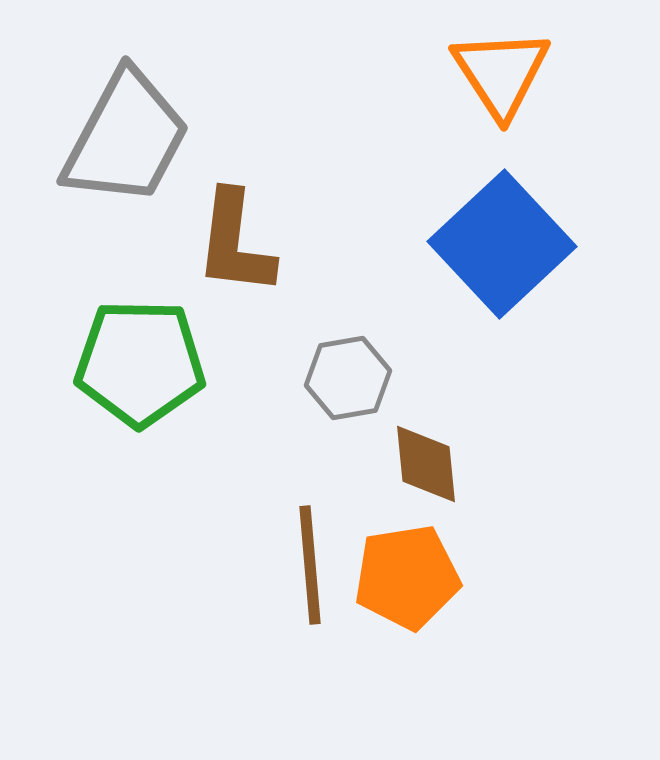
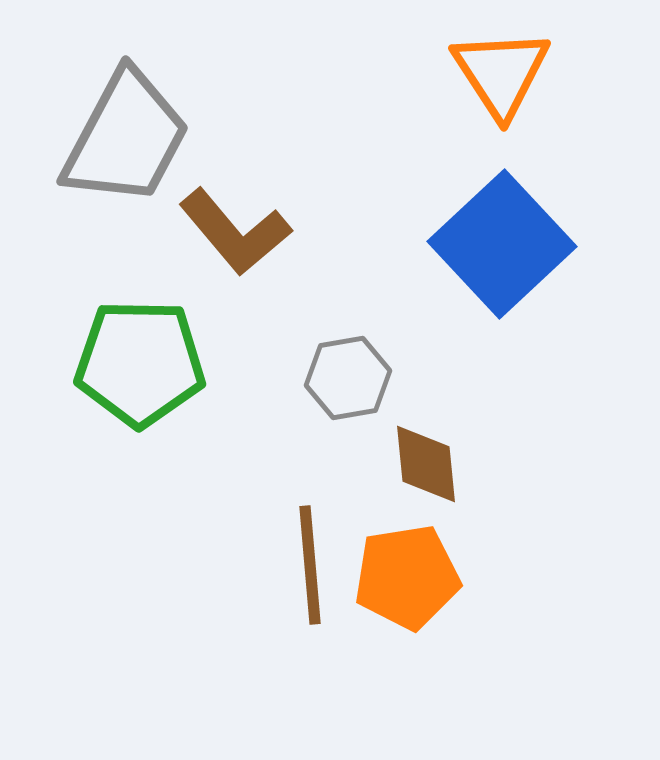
brown L-shape: moved 11 px up; rotated 47 degrees counterclockwise
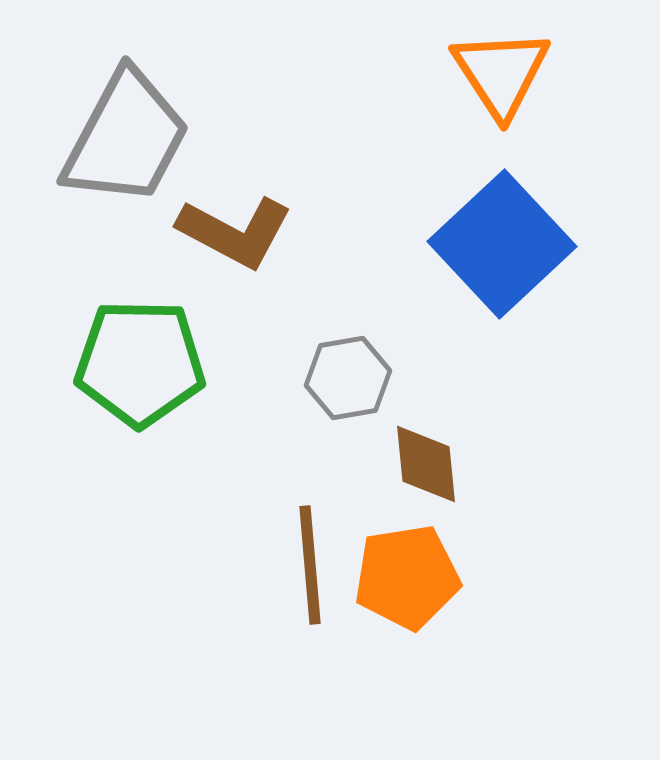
brown L-shape: rotated 22 degrees counterclockwise
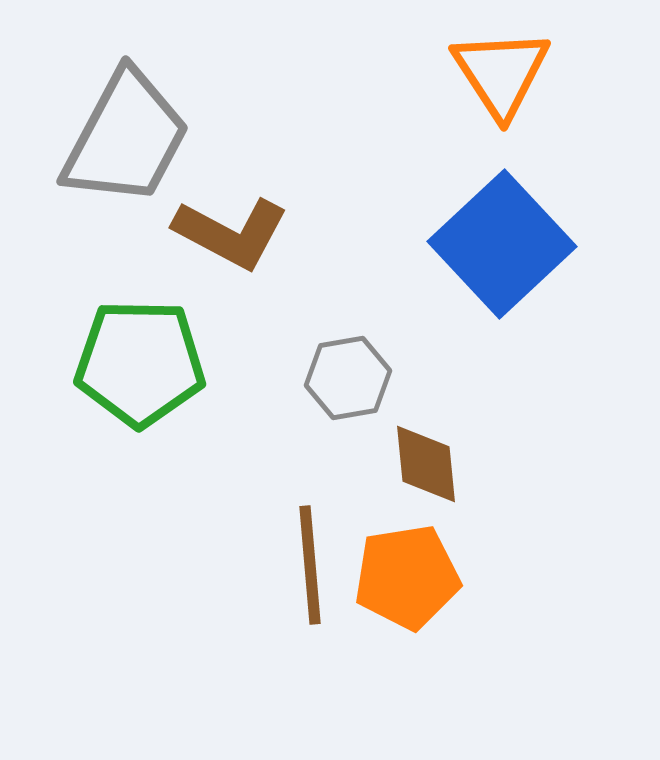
brown L-shape: moved 4 px left, 1 px down
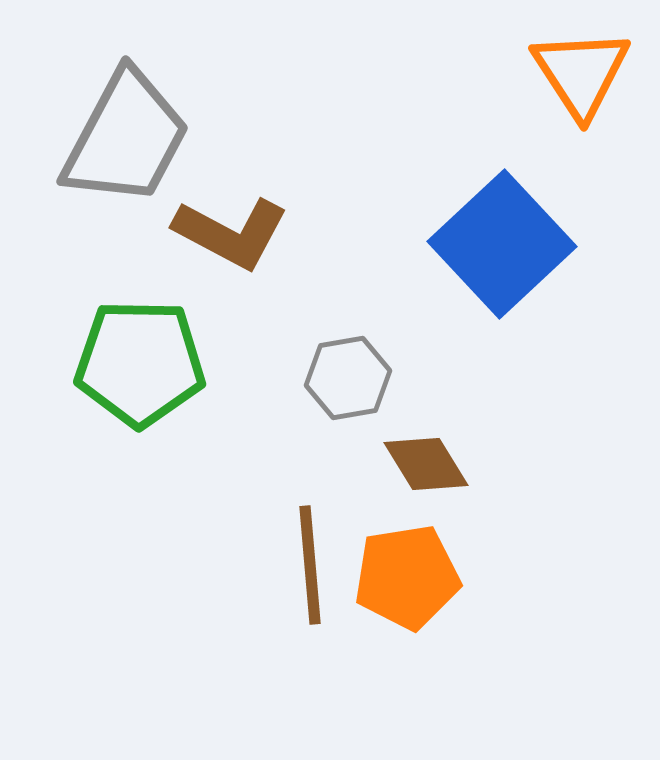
orange triangle: moved 80 px right
brown diamond: rotated 26 degrees counterclockwise
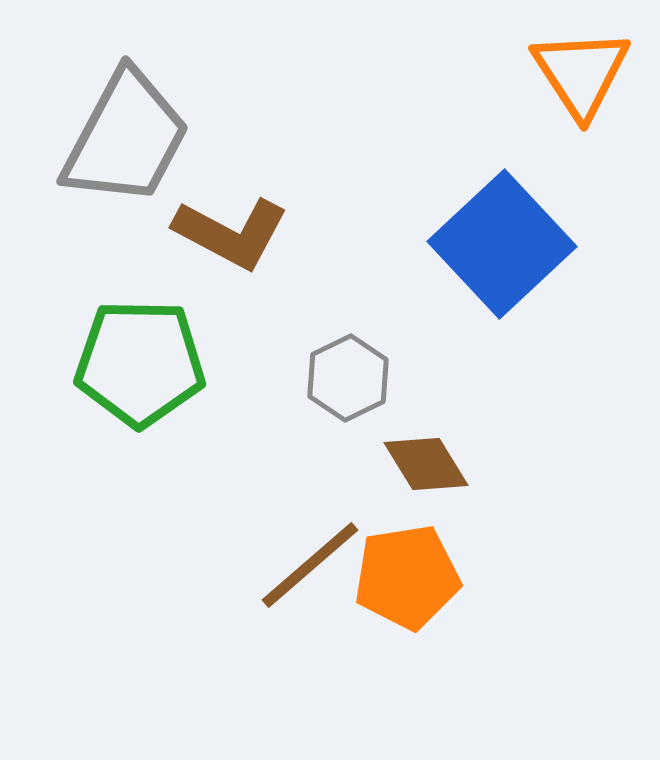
gray hexagon: rotated 16 degrees counterclockwise
brown line: rotated 54 degrees clockwise
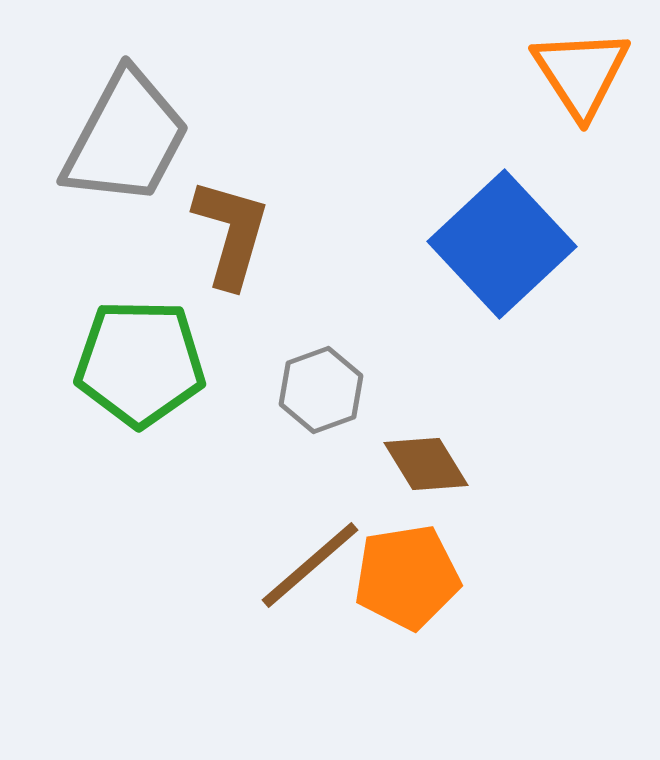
brown L-shape: rotated 102 degrees counterclockwise
gray hexagon: moved 27 px left, 12 px down; rotated 6 degrees clockwise
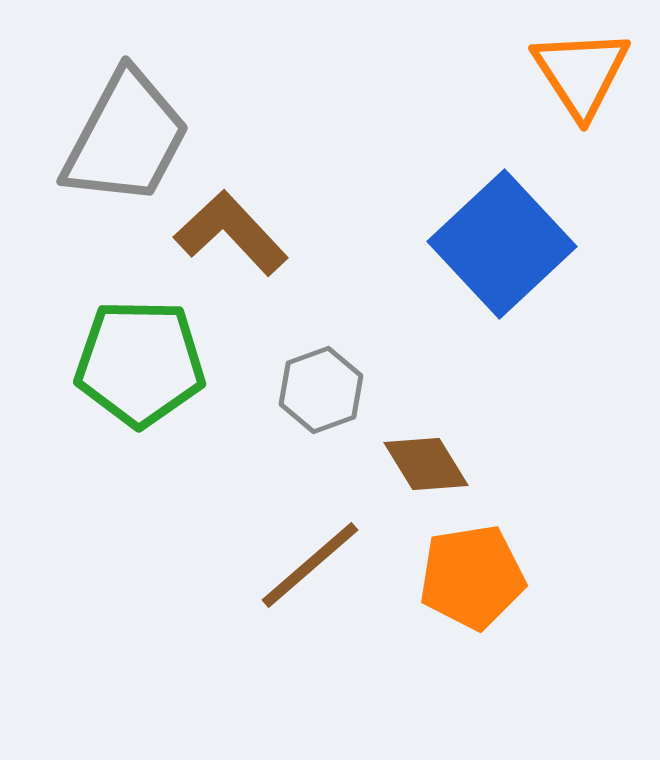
brown L-shape: rotated 59 degrees counterclockwise
orange pentagon: moved 65 px right
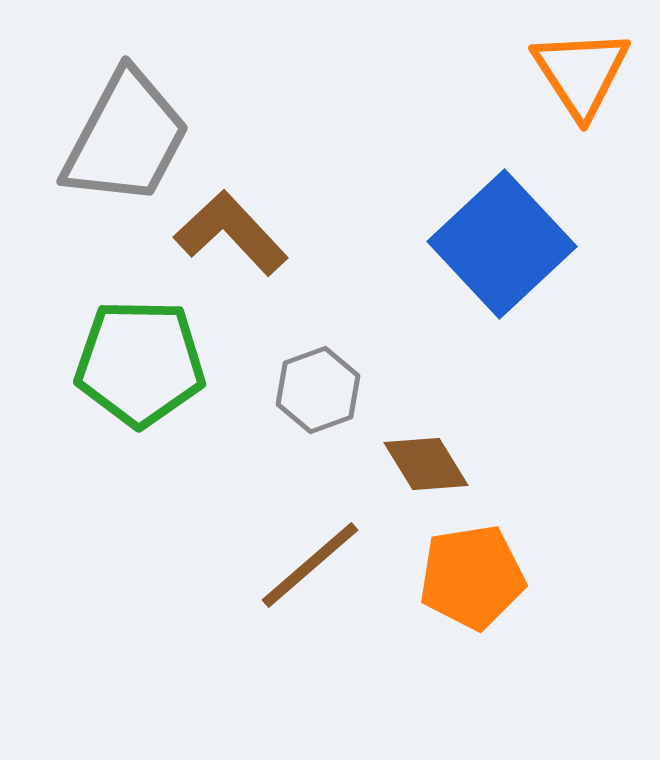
gray hexagon: moved 3 px left
